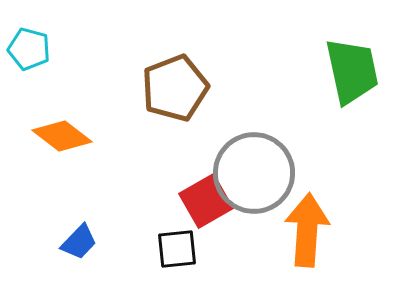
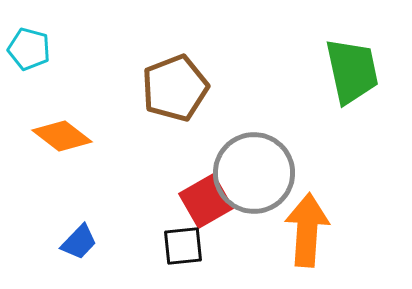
black square: moved 6 px right, 3 px up
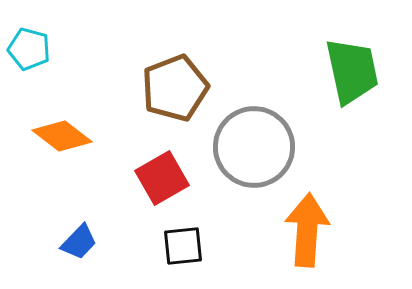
gray circle: moved 26 px up
red square: moved 44 px left, 23 px up
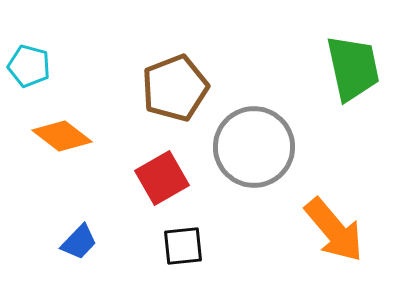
cyan pentagon: moved 17 px down
green trapezoid: moved 1 px right, 3 px up
orange arrow: moved 27 px right; rotated 136 degrees clockwise
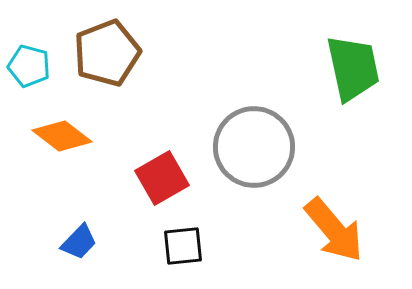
brown pentagon: moved 68 px left, 35 px up
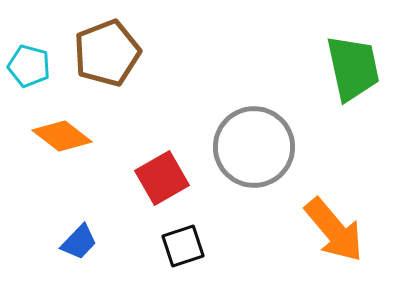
black square: rotated 12 degrees counterclockwise
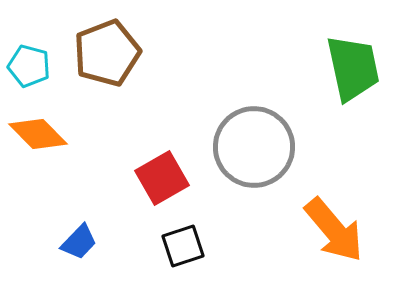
orange diamond: moved 24 px left, 2 px up; rotated 8 degrees clockwise
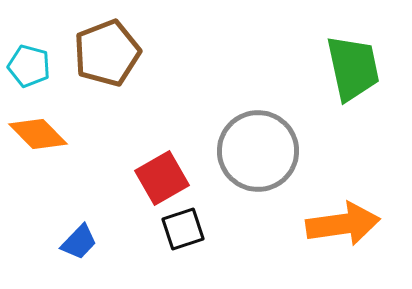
gray circle: moved 4 px right, 4 px down
orange arrow: moved 9 px right, 6 px up; rotated 58 degrees counterclockwise
black square: moved 17 px up
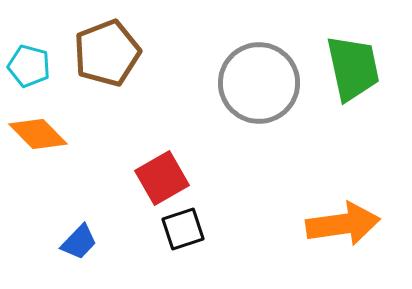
gray circle: moved 1 px right, 68 px up
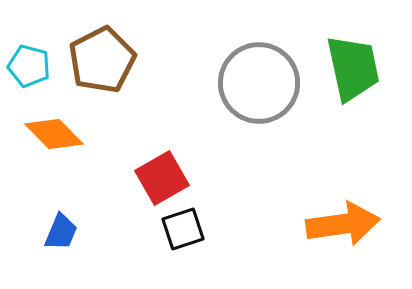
brown pentagon: moved 5 px left, 7 px down; rotated 6 degrees counterclockwise
orange diamond: moved 16 px right
blue trapezoid: moved 18 px left, 10 px up; rotated 21 degrees counterclockwise
